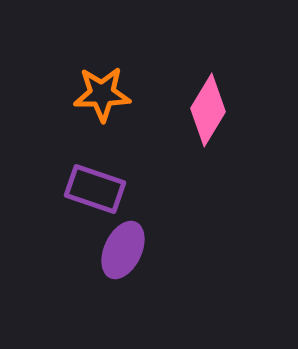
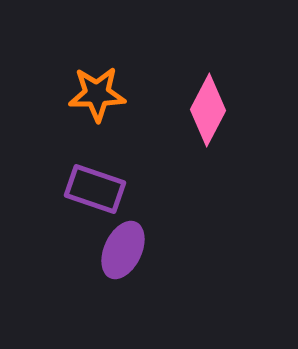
orange star: moved 5 px left
pink diamond: rotated 4 degrees counterclockwise
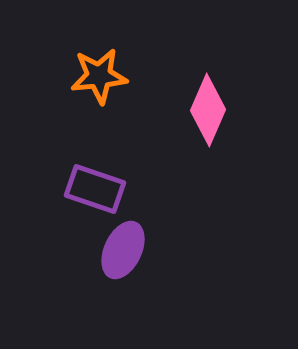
orange star: moved 2 px right, 18 px up; rotated 4 degrees counterclockwise
pink diamond: rotated 4 degrees counterclockwise
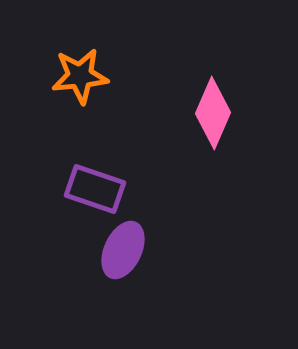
orange star: moved 19 px left
pink diamond: moved 5 px right, 3 px down
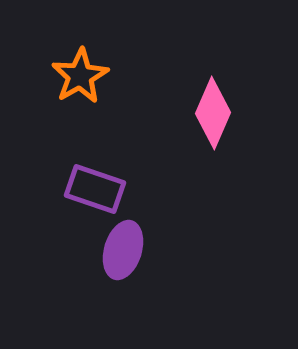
orange star: rotated 24 degrees counterclockwise
purple ellipse: rotated 8 degrees counterclockwise
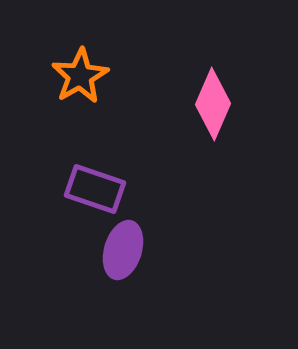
pink diamond: moved 9 px up
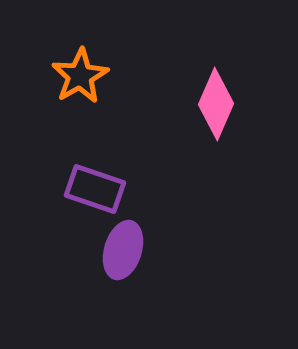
pink diamond: moved 3 px right
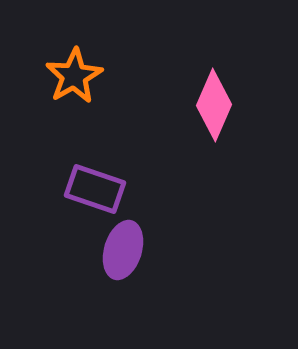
orange star: moved 6 px left
pink diamond: moved 2 px left, 1 px down
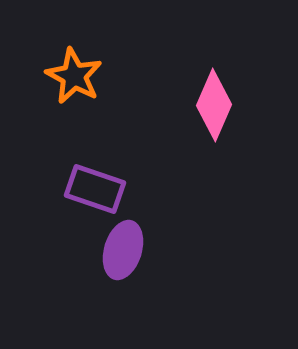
orange star: rotated 14 degrees counterclockwise
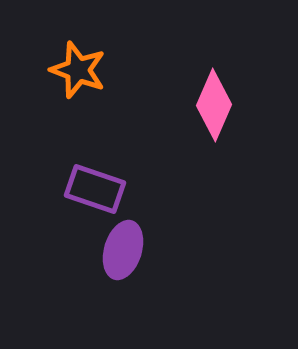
orange star: moved 4 px right, 6 px up; rotated 8 degrees counterclockwise
